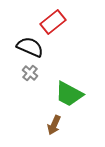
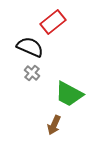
gray cross: moved 2 px right
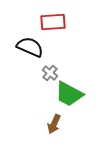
red rectangle: rotated 35 degrees clockwise
gray cross: moved 18 px right
brown arrow: moved 1 px up
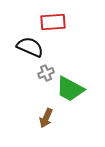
gray cross: moved 4 px left; rotated 28 degrees clockwise
green trapezoid: moved 1 px right, 5 px up
brown arrow: moved 8 px left, 6 px up
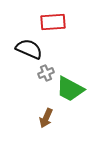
black semicircle: moved 1 px left, 2 px down
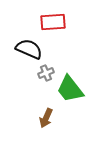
green trapezoid: rotated 24 degrees clockwise
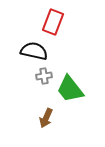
red rectangle: rotated 65 degrees counterclockwise
black semicircle: moved 5 px right, 2 px down; rotated 12 degrees counterclockwise
gray cross: moved 2 px left, 3 px down; rotated 14 degrees clockwise
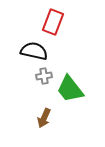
brown arrow: moved 2 px left
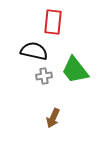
red rectangle: rotated 15 degrees counterclockwise
green trapezoid: moved 5 px right, 19 px up
brown arrow: moved 9 px right
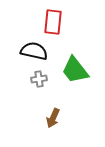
gray cross: moved 5 px left, 3 px down
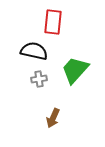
green trapezoid: rotated 80 degrees clockwise
